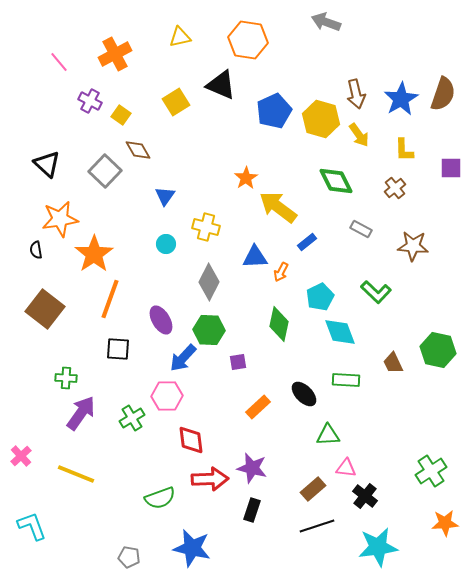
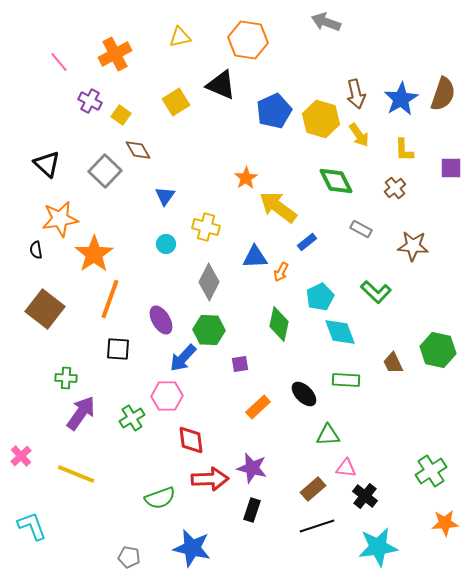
purple square at (238, 362): moved 2 px right, 2 px down
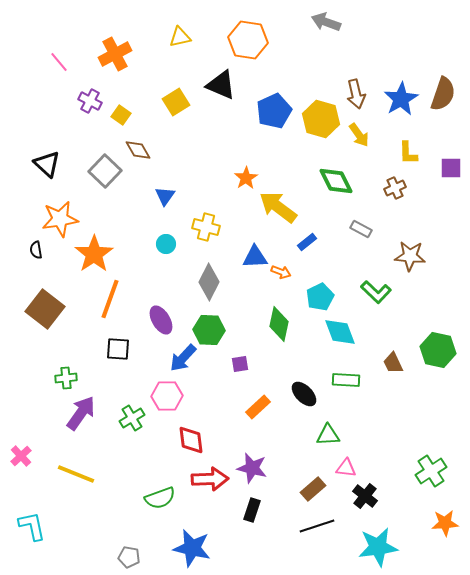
yellow L-shape at (404, 150): moved 4 px right, 3 px down
brown cross at (395, 188): rotated 15 degrees clockwise
brown star at (413, 246): moved 3 px left, 10 px down
orange arrow at (281, 272): rotated 96 degrees counterclockwise
green cross at (66, 378): rotated 10 degrees counterclockwise
cyan L-shape at (32, 526): rotated 8 degrees clockwise
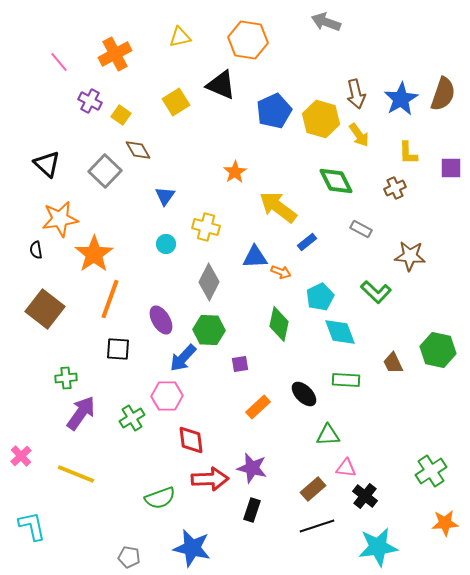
orange star at (246, 178): moved 11 px left, 6 px up
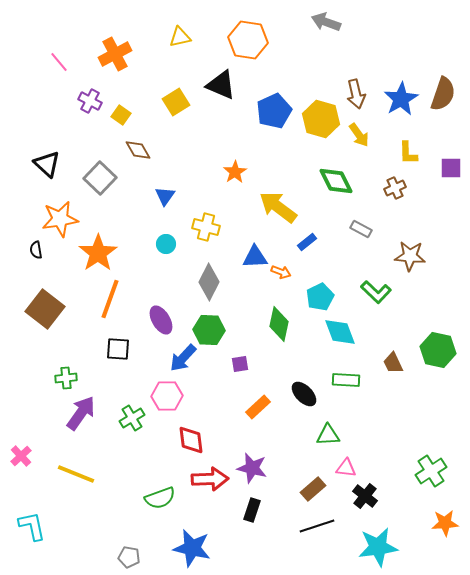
gray square at (105, 171): moved 5 px left, 7 px down
orange star at (94, 254): moved 4 px right, 1 px up
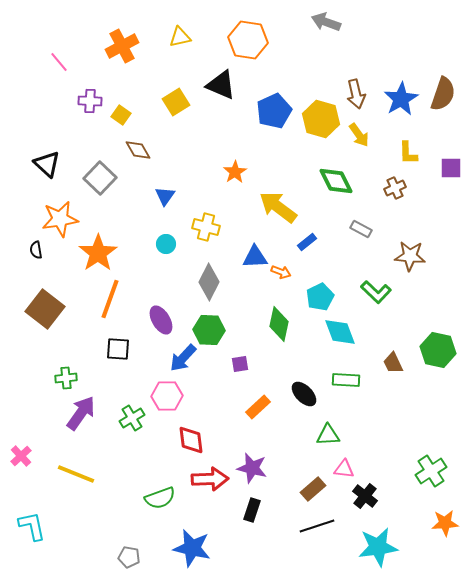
orange cross at (115, 54): moved 7 px right, 8 px up
purple cross at (90, 101): rotated 25 degrees counterclockwise
pink triangle at (346, 468): moved 2 px left, 1 px down
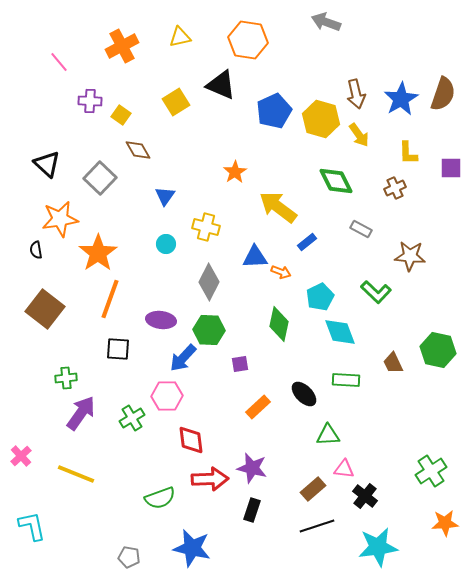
purple ellipse at (161, 320): rotated 52 degrees counterclockwise
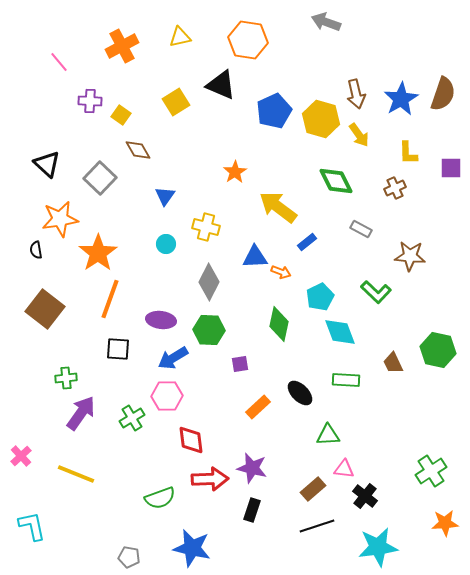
blue arrow at (183, 358): moved 10 px left; rotated 16 degrees clockwise
black ellipse at (304, 394): moved 4 px left, 1 px up
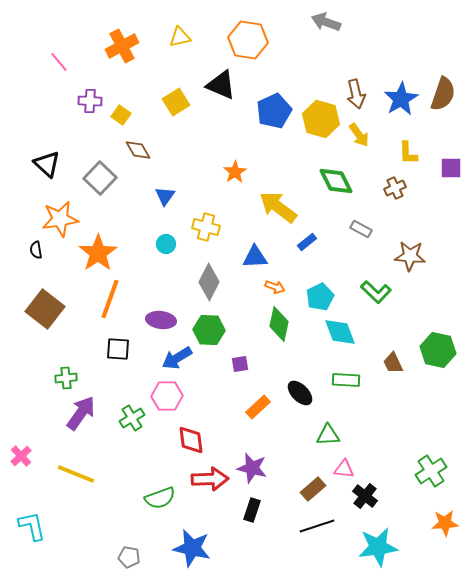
orange arrow at (281, 272): moved 6 px left, 15 px down
blue arrow at (173, 358): moved 4 px right
